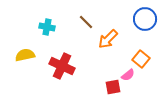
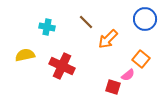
red square: rotated 28 degrees clockwise
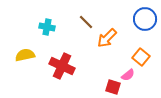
orange arrow: moved 1 px left, 1 px up
orange square: moved 2 px up
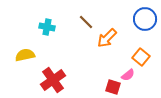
red cross: moved 9 px left, 14 px down; rotated 30 degrees clockwise
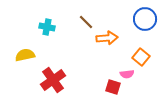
orange arrow: rotated 140 degrees counterclockwise
pink semicircle: moved 1 px left, 1 px up; rotated 32 degrees clockwise
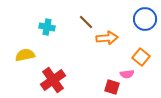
red square: moved 1 px left
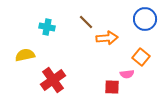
red square: rotated 14 degrees counterclockwise
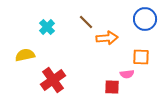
cyan cross: rotated 35 degrees clockwise
orange square: rotated 36 degrees counterclockwise
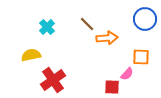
brown line: moved 1 px right, 2 px down
yellow semicircle: moved 6 px right
pink semicircle: rotated 40 degrees counterclockwise
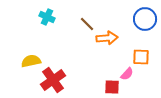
cyan cross: moved 10 px up; rotated 21 degrees counterclockwise
yellow semicircle: moved 6 px down
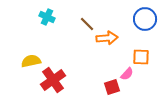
red square: rotated 21 degrees counterclockwise
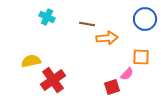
brown line: rotated 35 degrees counterclockwise
